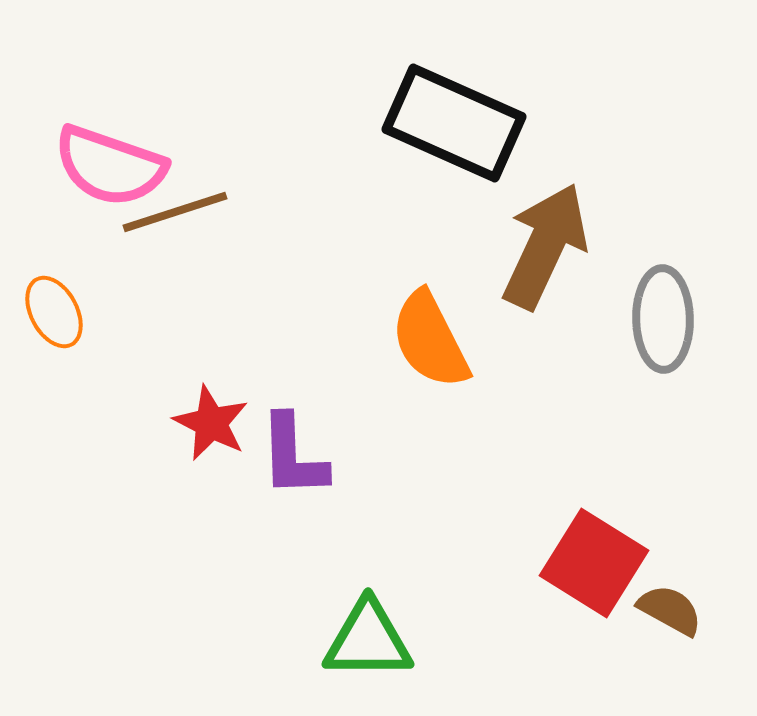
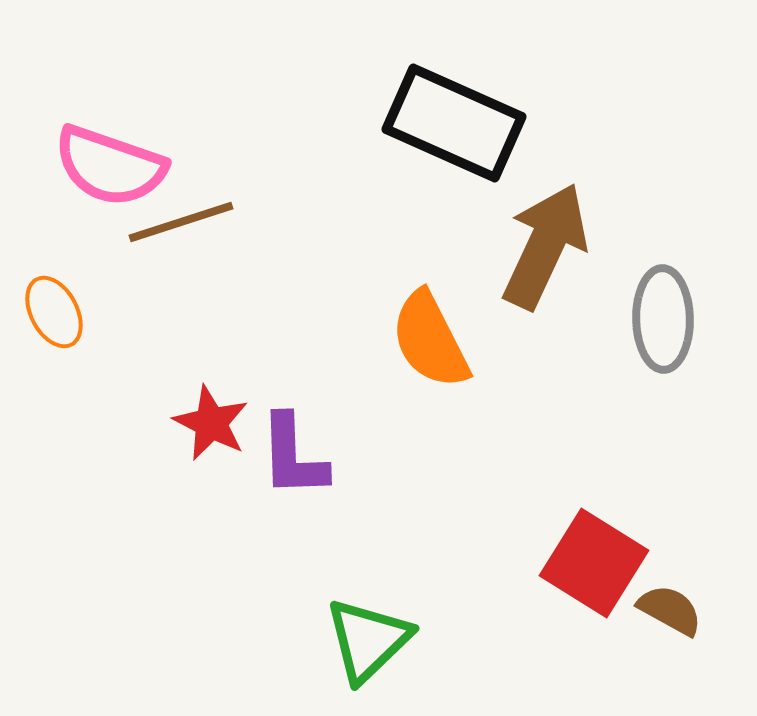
brown line: moved 6 px right, 10 px down
green triangle: rotated 44 degrees counterclockwise
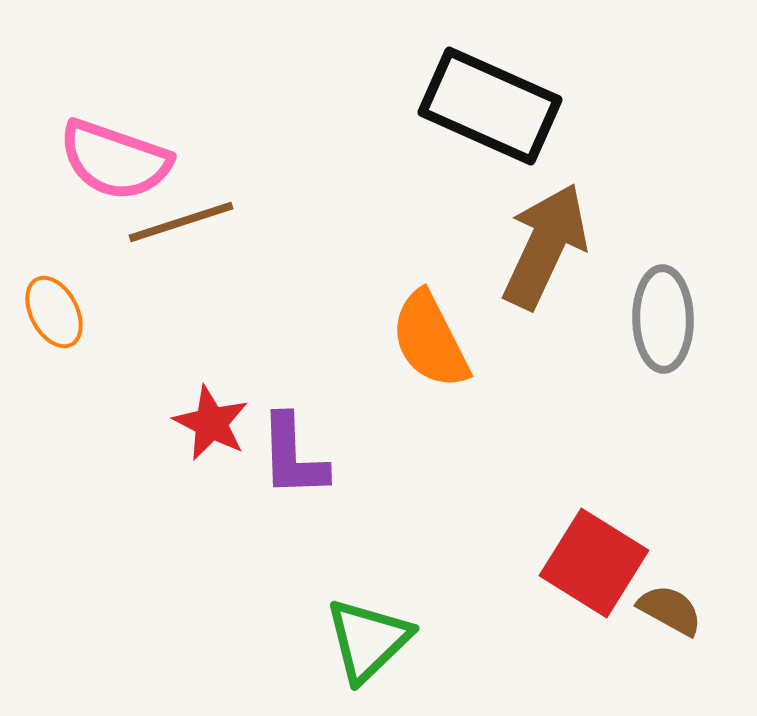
black rectangle: moved 36 px right, 17 px up
pink semicircle: moved 5 px right, 6 px up
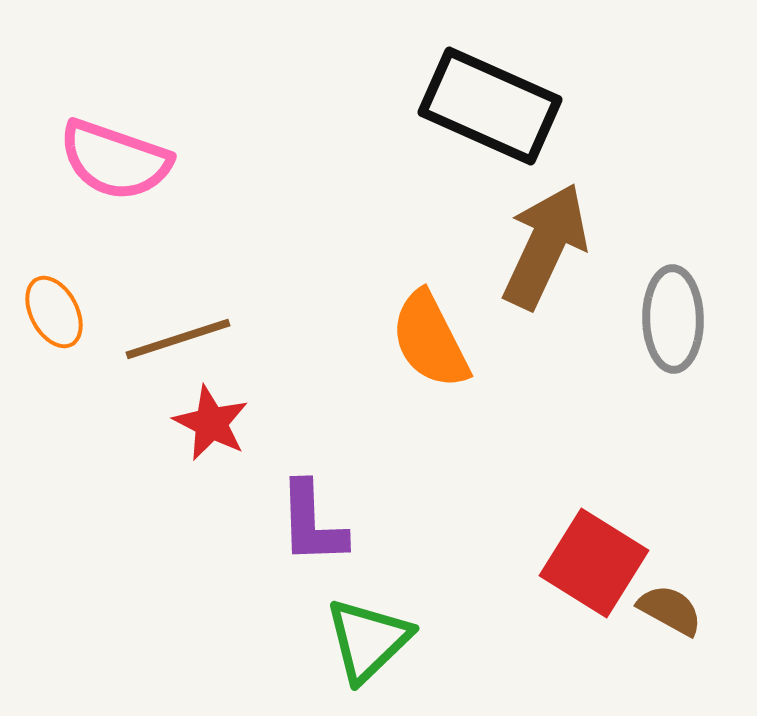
brown line: moved 3 px left, 117 px down
gray ellipse: moved 10 px right
purple L-shape: moved 19 px right, 67 px down
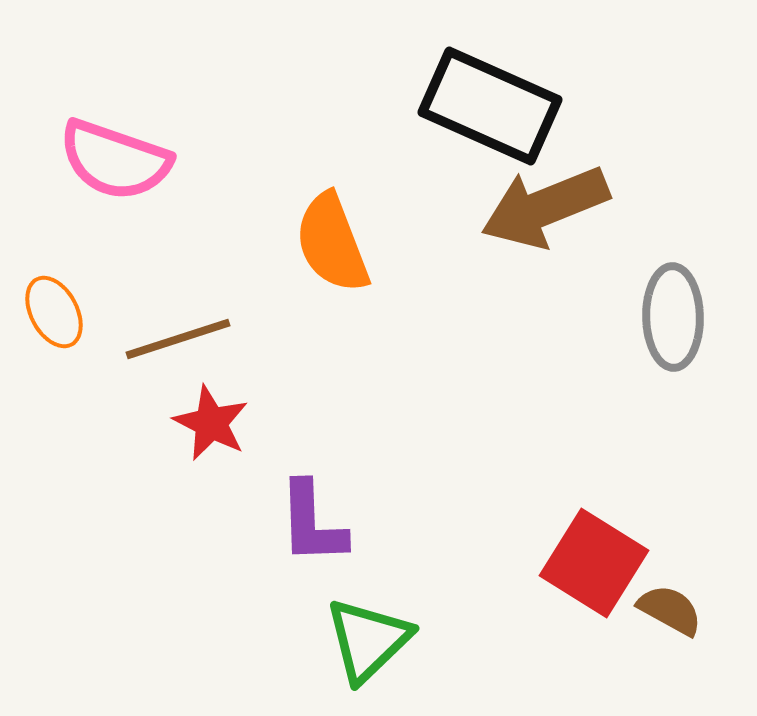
brown arrow: moved 39 px up; rotated 137 degrees counterclockwise
gray ellipse: moved 2 px up
orange semicircle: moved 98 px left, 97 px up; rotated 6 degrees clockwise
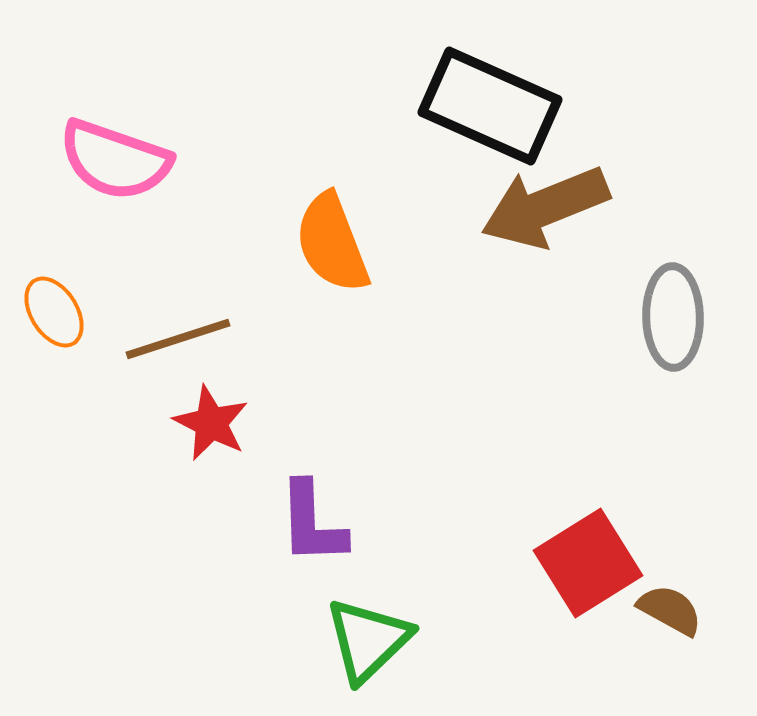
orange ellipse: rotated 4 degrees counterclockwise
red square: moved 6 px left; rotated 26 degrees clockwise
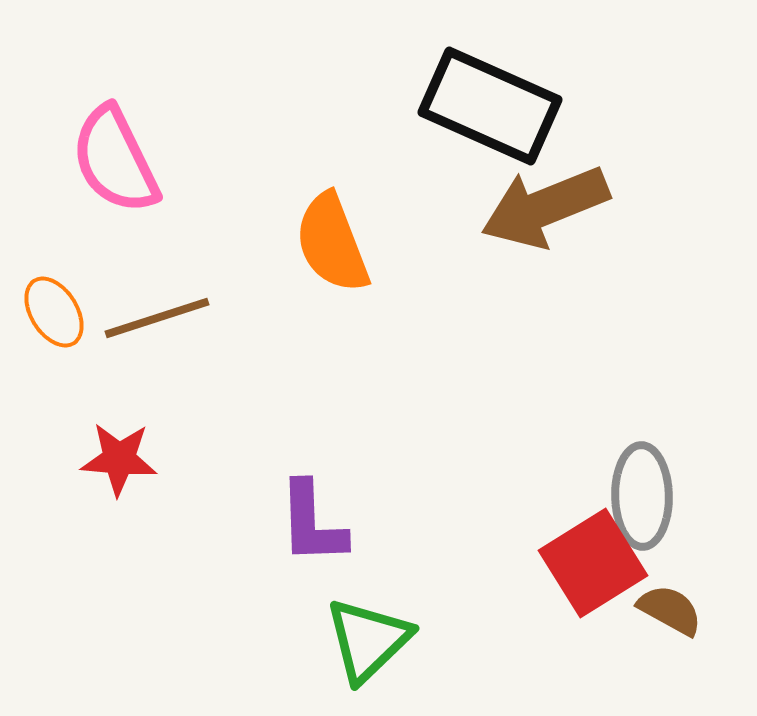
pink semicircle: rotated 45 degrees clockwise
gray ellipse: moved 31 px left, 179 px down
brown line: moved 21 px left, 21 px up
red star: moved 92 px left, 36 px down; rotated 22 degrees counterclockwise
red square: moved 5 px right
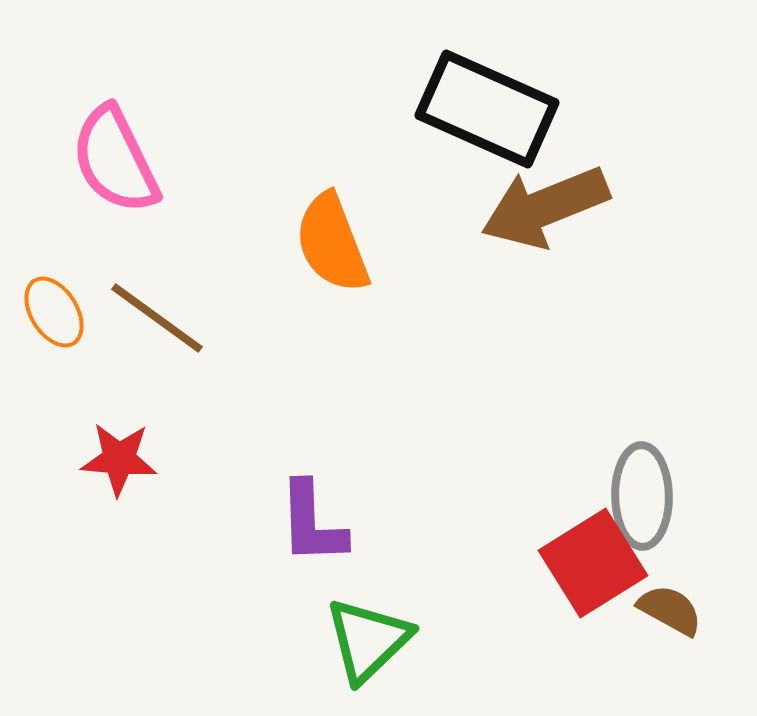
black rectangle: moved 3 px left, 3 px down
brown line: rotated 54 degrees clockwise
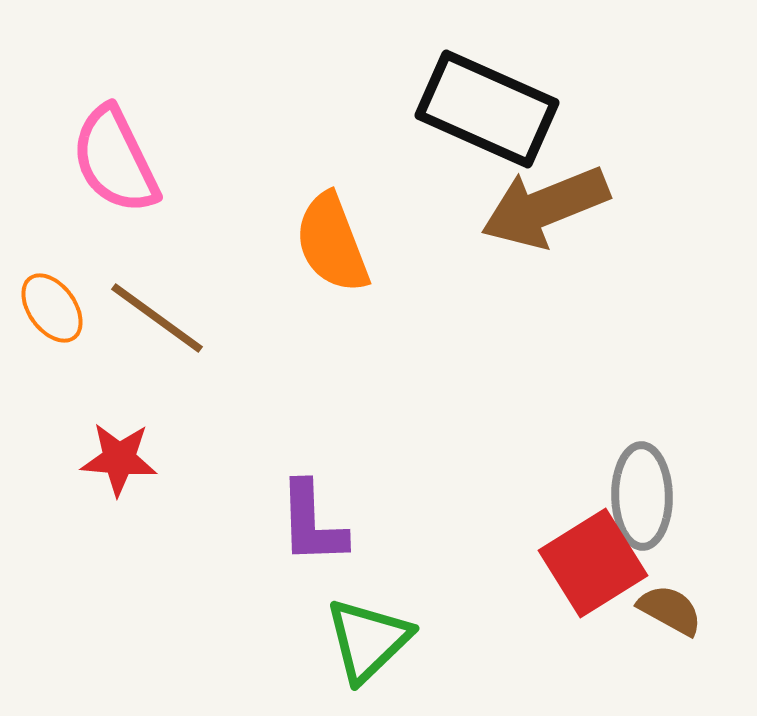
orange ellipse: moved 2 px left, 4 px up; rotated 4 degrees counterclockwise
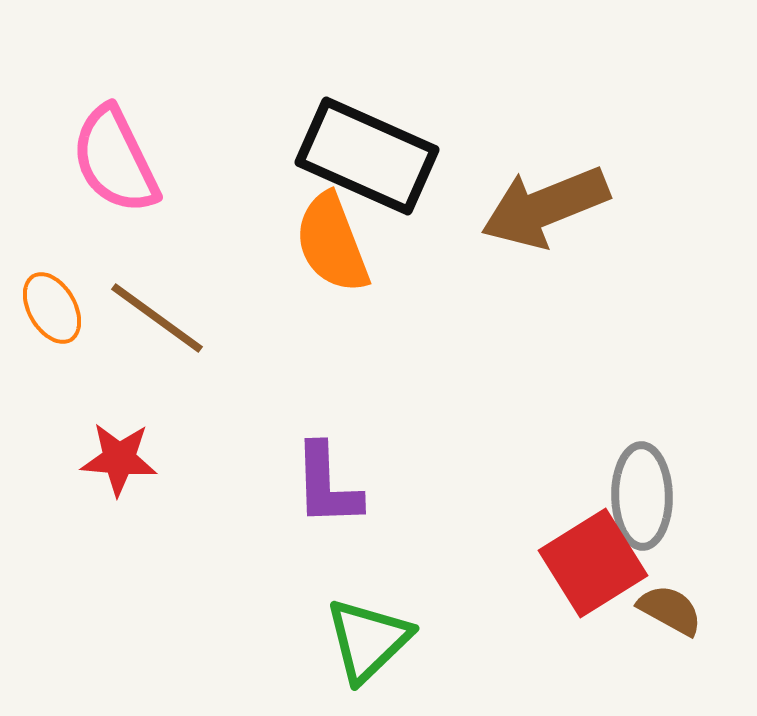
black rectangle: moved 120 px left, 47 px down
orange ellipse: rotated 6 degrees clockwise
purple L-shape: moved 15 px right, 38 px up
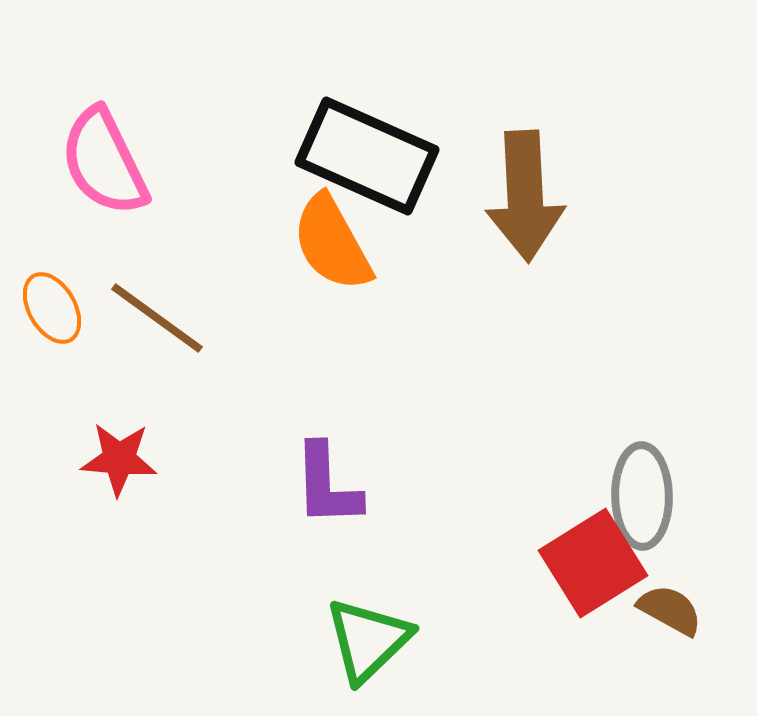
pink semicircle: moved 11 px left, 2 px down
brown arrow: moved 20 px left, 11 px up; rotated 71 degrees counterclockwise
orange semicircle: rotated 8 degrees counterclockwise
